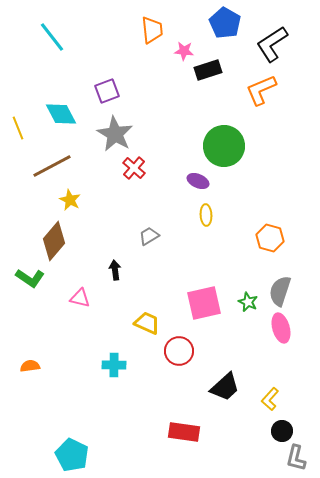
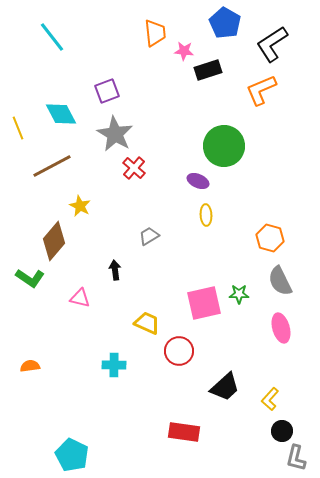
orange trapezoid: moved 3 px right, 3 px down
yellow star: moved 10 px right, 6 px down
gray semicircle: moved 10 px up; rotated 44 degrees counterclockwise
green star: moved 9 px left, 8 px up; rotated 24 degrees counterclockwise
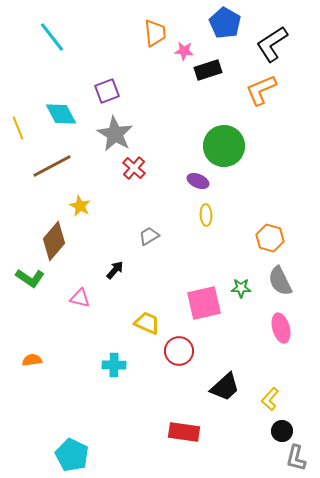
black arrow: rotated 48 degrees clockwise
green star: moved 2 px right, 6 px up
orange semicircle: moved 2 px right, 6 px up
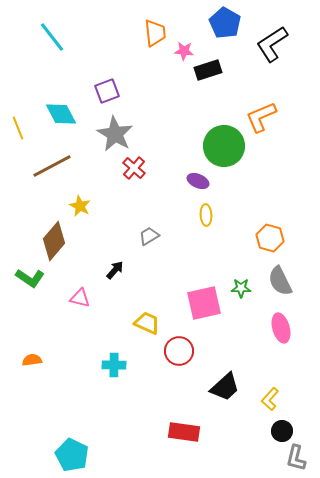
orange L-shape: moved 27 px down
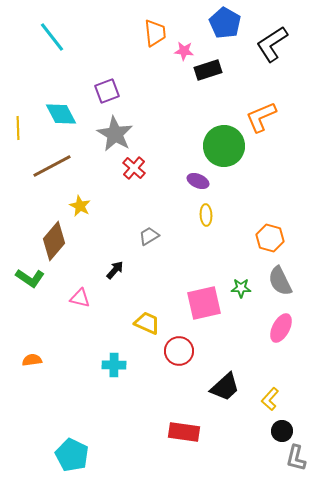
yellow line: rotated 20 degrees clockwise
pink ellipse: rotated 44 degrees clockwise
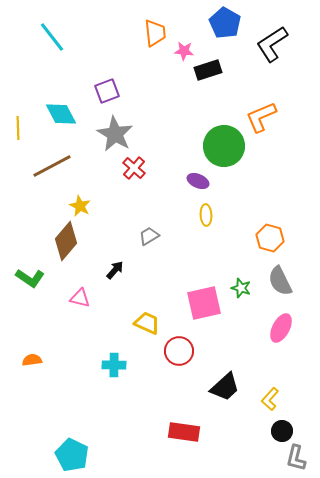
brown diamond: moved 12 px right
green star: rotated 18 degrees clockwise
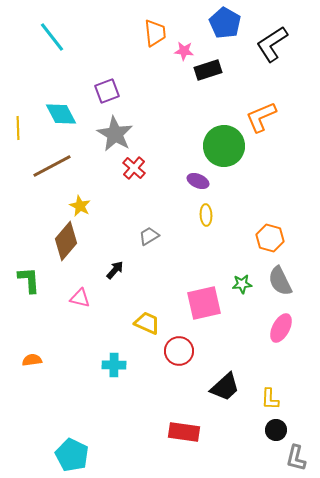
green L-shape: moved 1 px left, 2 px down; rotated 128 degrees counterclockwise
green star: moved 1 px right, 4 px up; rotated 24 degrees counterclockwise
yellow L-shape: rotated 40 degrees counterclockwise
black circle: moved 6 px left, 1 px up
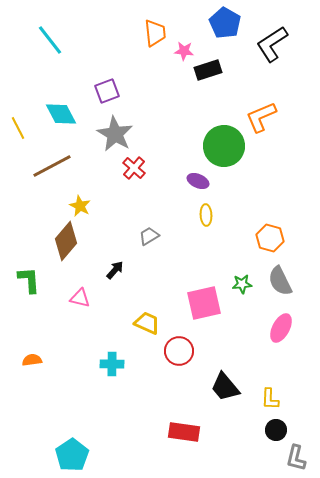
cyan line: moved 2 px left, 3 px down
yellow line: rotated 25 degrees counterclockwise
cyan cross: moved 2 px left, 1 px up
black trapezoid: rotated 92 degrees clockwise
cyan pentagon: rotated 12 degrees clockwise
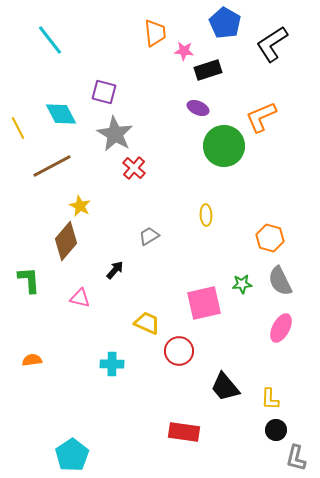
purple square: moved 3 px left, 1 px down; rotated 35 degrees clockwise
purple ellipse: moved 73 px up
